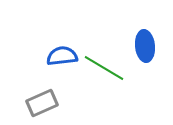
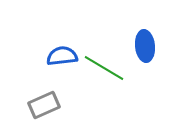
gray rectangle: moved 2 px right, 2 px down
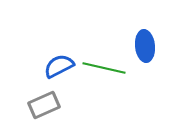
blue semicircle: moved 3 px left, 10 px down; rotated 20 degrees counterclockwise
green line: rotated 18 degrees counterclockwise
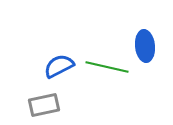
green line: moved 3 px right, 1 px up
gray rectangle: rotated 12 degrees clockwise
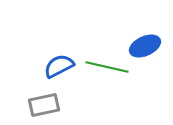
blue ellipse: rotated 72 degrees clockwise
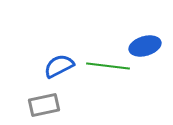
blue ellipse: rotated 8 degrees clockwise
green line: moved 1 px right, 1 px up; rotated 6 degrees counterclockwise
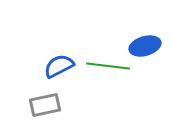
gray rectangle: moved 1 px right
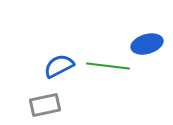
blue ellipse: moved 2 px right, 2 px up
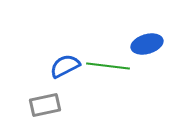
blue semicircle: moved 6 px right
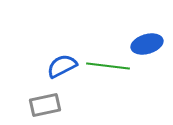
blue semicircle: moved 3 px left
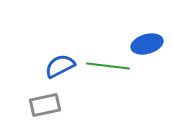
blue semicircle: moved 2 px left
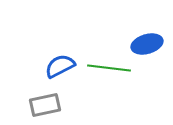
green line: moved 1 px right, 2 px down
